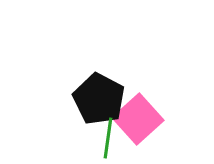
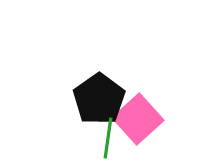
black pentagon: rotated 9 degrees clockwise
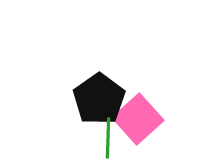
green line: rotated 6 degrees counterclockwise
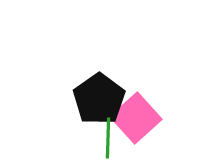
pink square: moved 2 px left, 1 px up
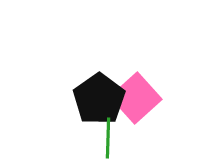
pink square: moved 20 px up
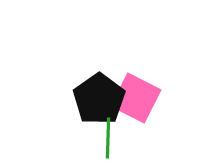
pink square: rotated 21 degrees counterclockwise
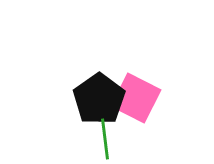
green line: moved 3 px left, 1 px down; rotated 9 degrees counterclockwise
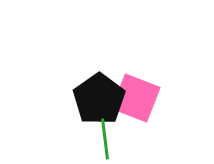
pink square: rotated 6 degrees counterclockwise
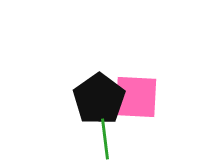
pink square: moved 1 px up; rotated 18 degrees counterclockwise
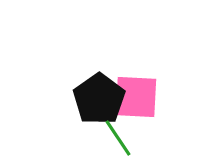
green line: moved 13 px right, 1 px up; rotated 27 degrees counterclockwise
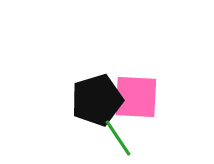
black pentagon: moved 2 px left, 1 px down; rotated 18 degrees clockwise
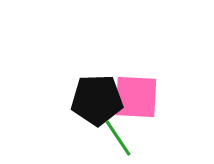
black pentagon: rotated 15 degrees clockwise
